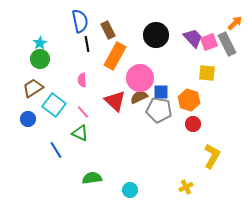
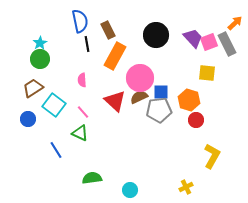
gray pentagon: rotated 15 degrees counterclockwise
red circle: moved 3 px right, 4 px up
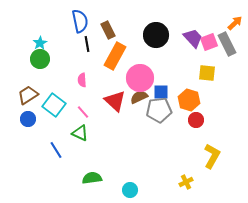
brown trapezoid: moved 5 px left, 7 px down
yellow cross: moved 5 px up
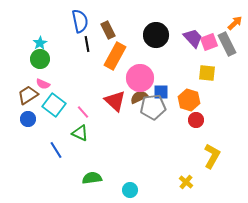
pink semicircle: moved 39 px left, 4 px down; rotated 64 degrees counterclockwise
gray pentagon: moved 6 px left, 3 px up
yellow cross: rotated 24 degrees counterclockwise
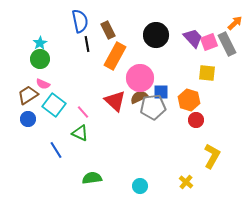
cyan circle: moved 10 px right, 4 px up
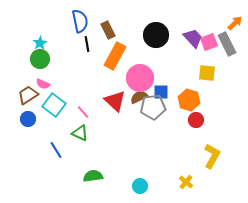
green semicircle: moved 1 px right, 2 px up
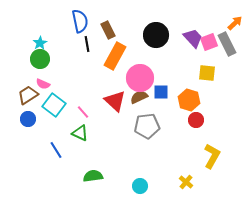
gray pentagon: moved 6 px left, 19 px down
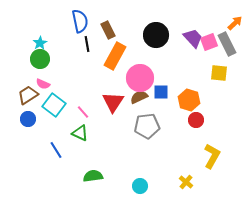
yellow square: moved 12 px right
red triangle: moved 2 px left, 1 px down; rotated 20 degrees clockwise
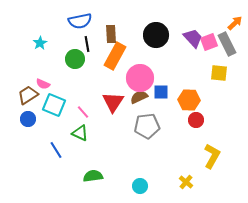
blue semicircle: rotated 90 degrees clockwise
brown rectangle: moved 3 px right, 4 px down; rotated 24 degrees clockwise
green circle: moved 35 px right
orange hexagon: rotated 15 degrees counterclockwise
cyan square: rotated 15 degrees counterclockwise
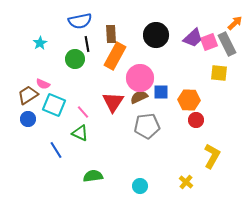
purple trapezoid: rotated 90 degrees clockwise
